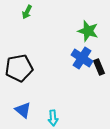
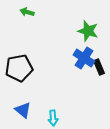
green arrow: rotated 80 degrees clockwise
blue cross: moved 2 px right
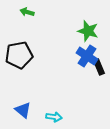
blue cross: moved 3 px right, 2 px up
black pentagon: moved 13 px up
cyan arrow: moved 1 px right, 1 px up; rotated 77 degrees counterclockwise
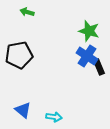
green star: moved 1 px right
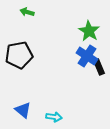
green star: rotated 15 degrees clockwise
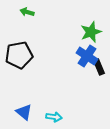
green star: moved 2 px right, 1 px down; rotated 20 degrees clockwise
blue triangle: moved 1 px right, 2 px down
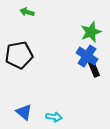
black rectangle: moved 5 px left, 2 px down
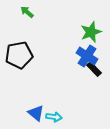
green arrow: rotated 24 degrees clockwise
black rectangle: rotated 21 degrees counterclockwise
blue triangle: moved 12 px right, 1 px down
